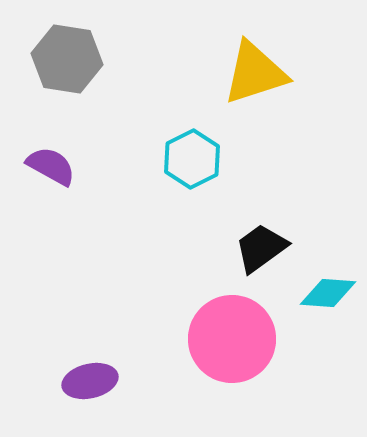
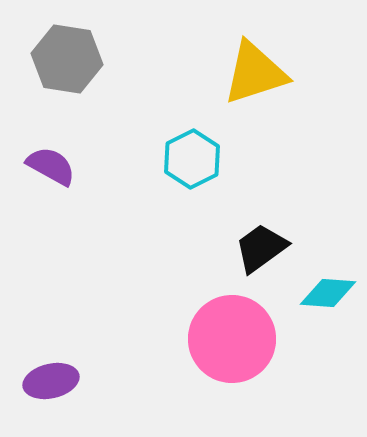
purple ellipse: moved 39 px left
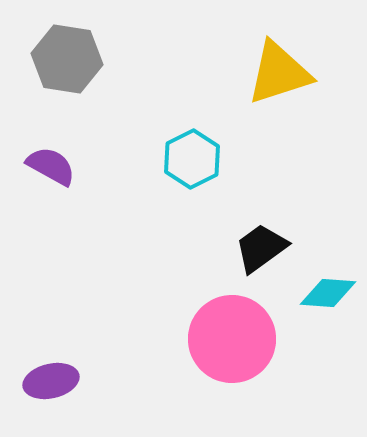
yellow triangle: moved 24 px right
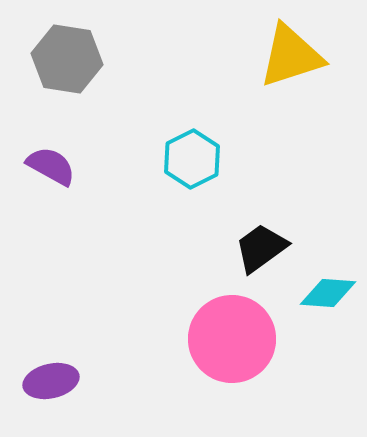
yellow triangle: moved 12 px right, 17 px up
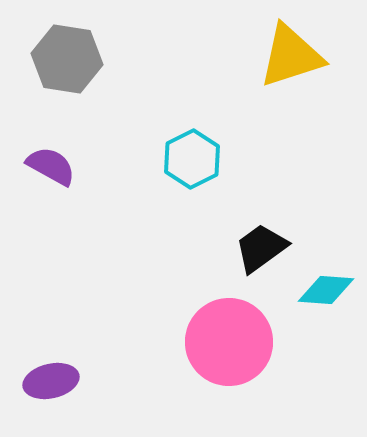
cyan diamond: moved 2 px left, 3 px up
pink circle: moved 3 px left, 3 px down
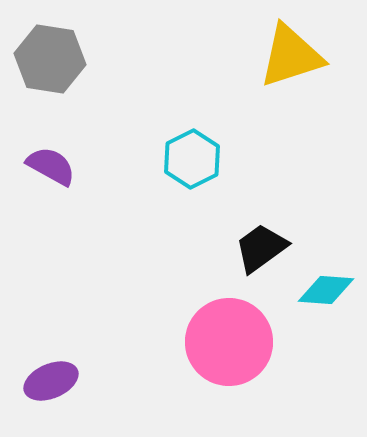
gray hexagon: moved 17 px left
purple ellipse: rotated 10 degrees counterclockwise
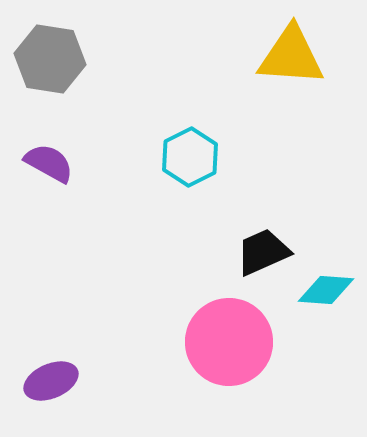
yellow triangle: rotated 22 degrees clockwise
cyan hexagon: moved 2 px left, 2 px up
purple semicircle: moved 2 px left, 3 px up
black trapezoid: moved 2 px right, 4 px down; rotated 12 degrees clockwise
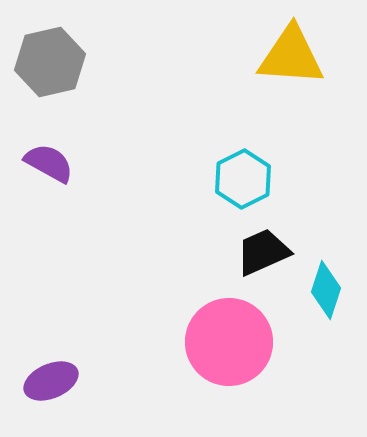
gray hexagon: moved 3 px down; rotated 22 degrees counterclockwise
cyan hexagon: moved 53 px right, 22 px down
cyan diamond: rotated 76 degrees counterclockwise
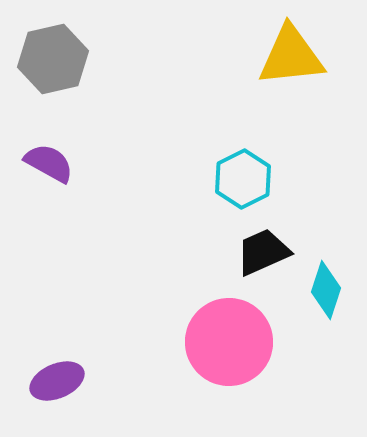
yellow triangle: rotated 10 degrees counterclockwise
gray hexagon: moved 3 px right, 3 px up
purple ellipse: moved 6 px right
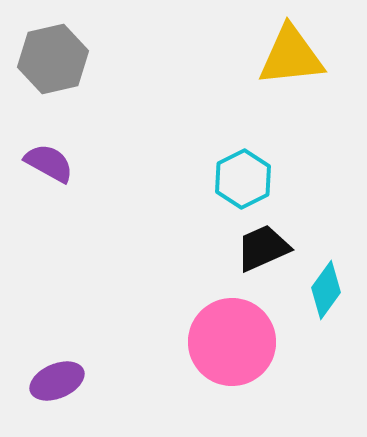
black trapezoid: moved 4 px up
cyan diamond: rotated 18 degrees clockwise
pink circle: moved 3 px right
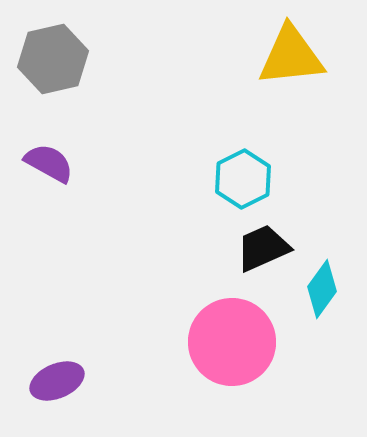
cyan diamond: moved 4 px left, 1 px up
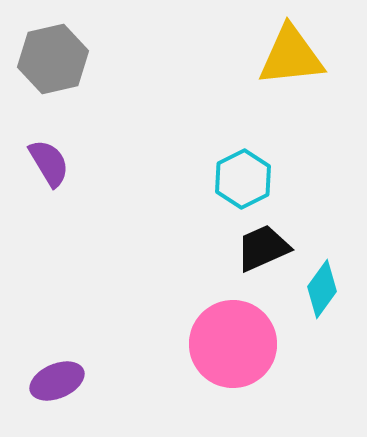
purple semicircle: rotated 30 degrees clockwise
pink circle: moved 1 px right, 2 px down
